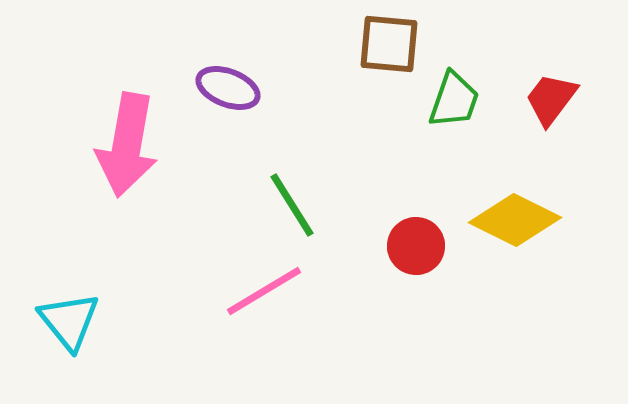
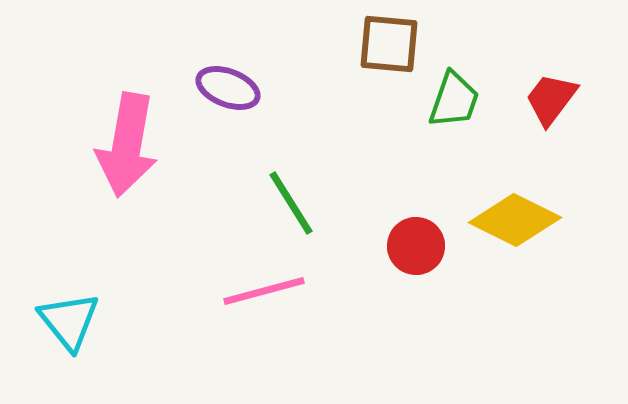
green line: moved 1 px left, 2 px up
pink line: rotated 16 degrees clockwise
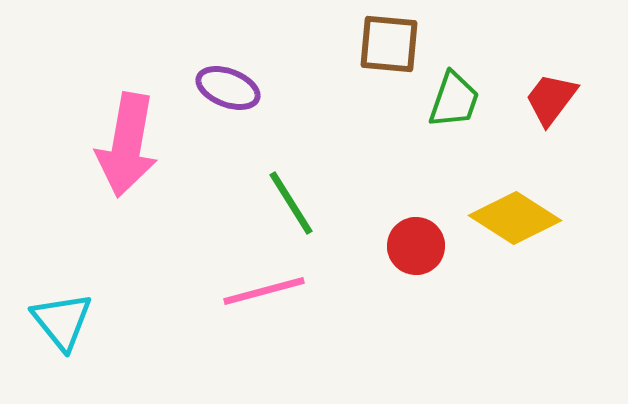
yellow diamond: moved 2 px up; rotated 6 degrees clockwise
cyan triangle: moved 7 px left
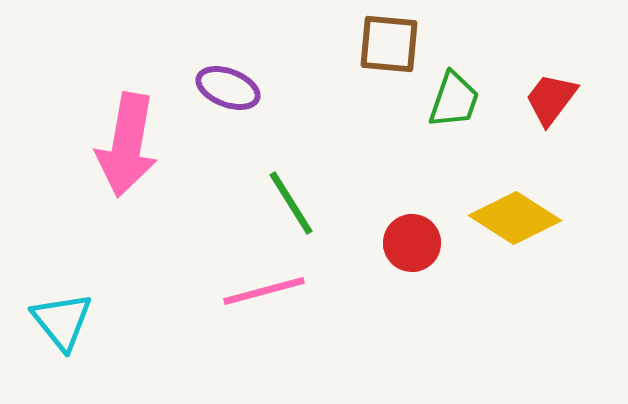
red circle: moved 4 px left, 3 px up
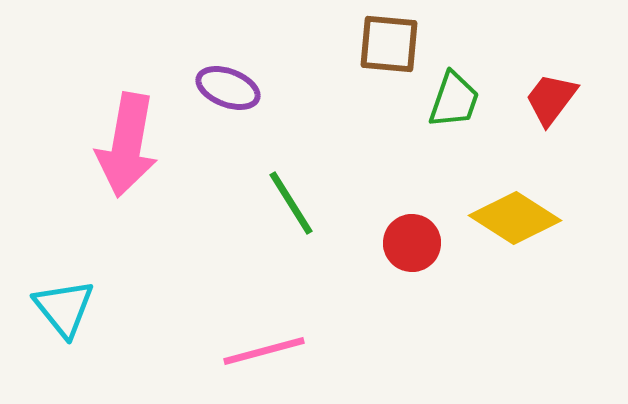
pink line: moved 60 px down
cyan triangle: moved 2 px right, 13 px up
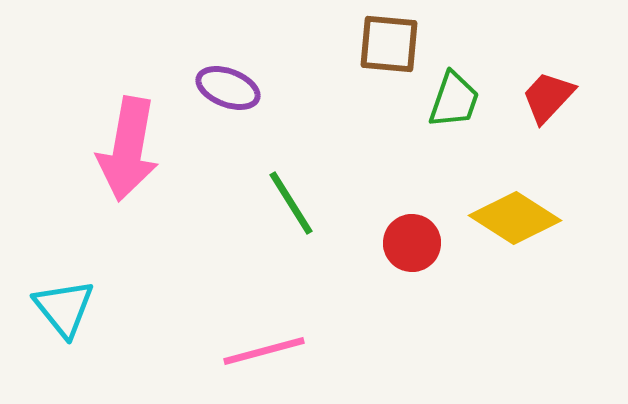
red trapezoid: moved 3 px left, 2 px up; rotated 6 degrees clockwise
pink arrow: moved 1 px right, 4 px down
